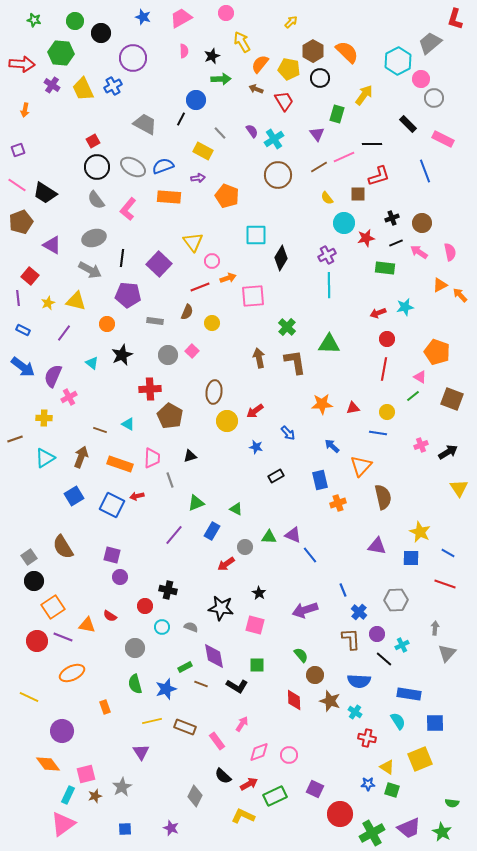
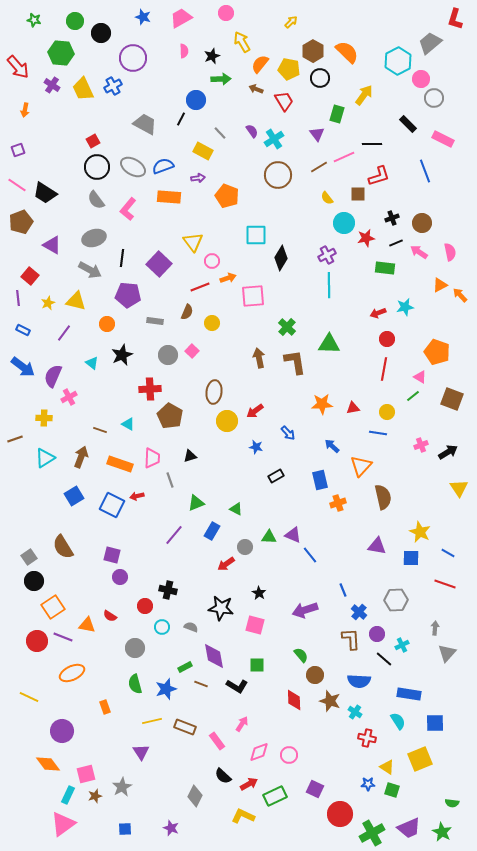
red arrow at (22, 64): moved 4 px left, 3 px down; rotated 45 degrees clockwise
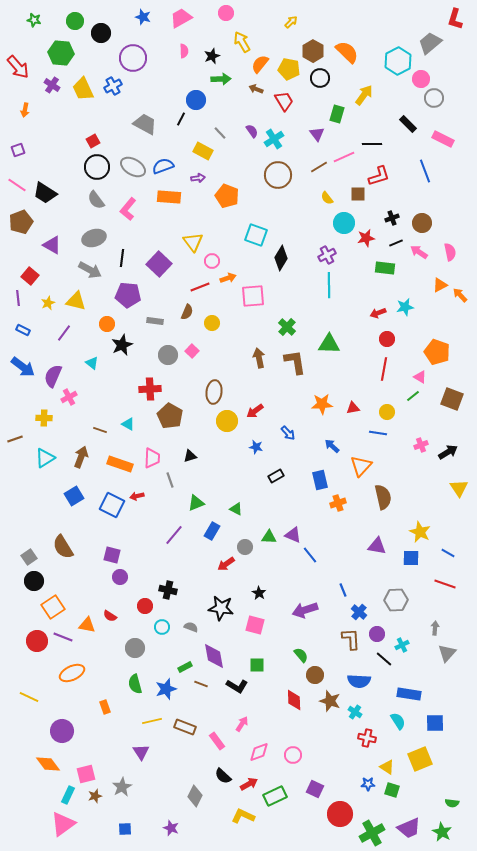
cyan square at (256, 235): rotated 20 degrees clockwise
black star at (122, 355): moved 10 px up
pink circle at (289, 755): moved 4 px right
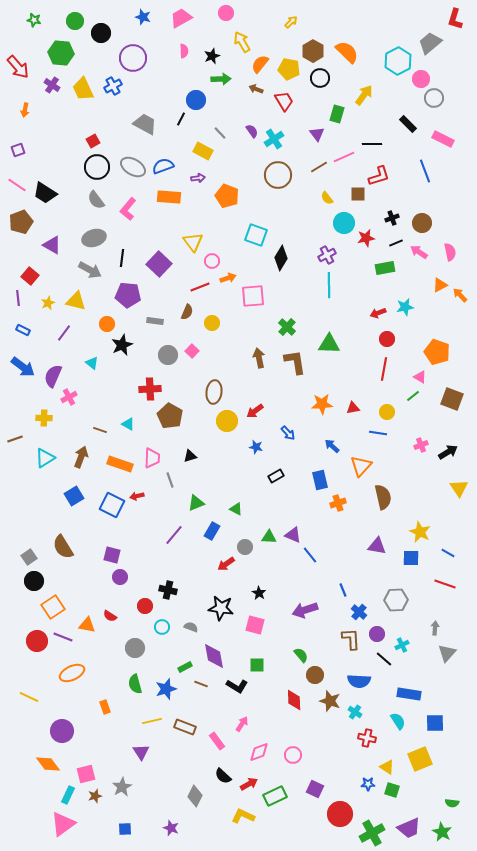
green rectangle at (385, 268): rotated 18 degrees counterclockwise
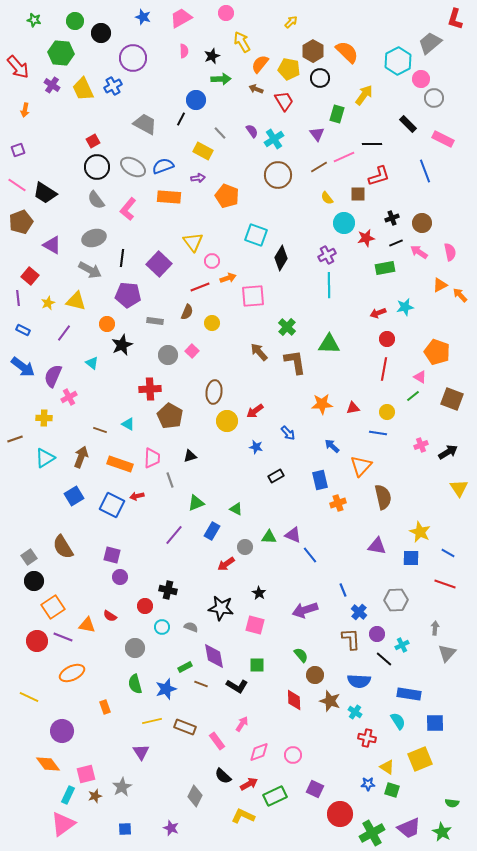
brown arrow at (259, 358): moved 6 px up; rotated 30 degrees counterclockwise
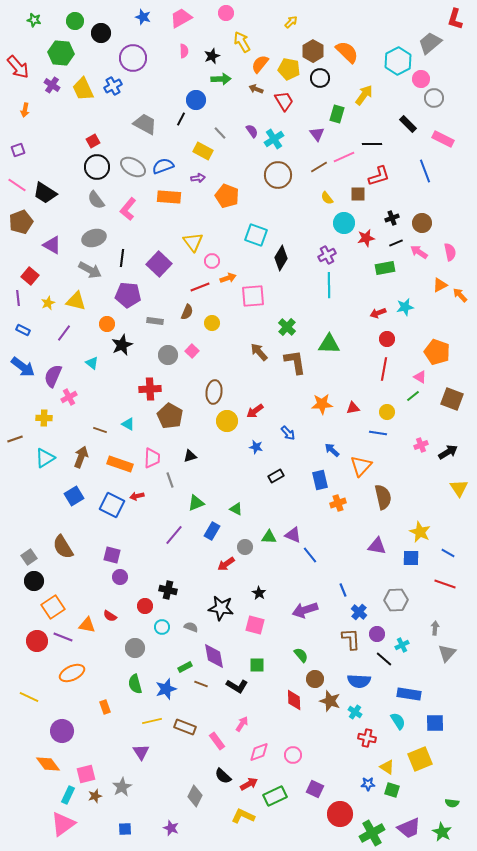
blue arrow at (332, 446): moved 4 px down
brown circle at (315, 675): moved 4 px down
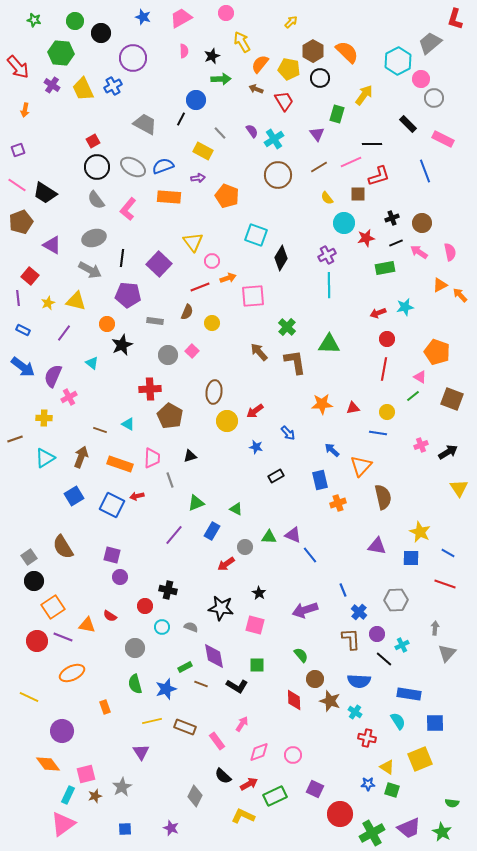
pink line at (344, 157): moved 7 px right, 5 px down
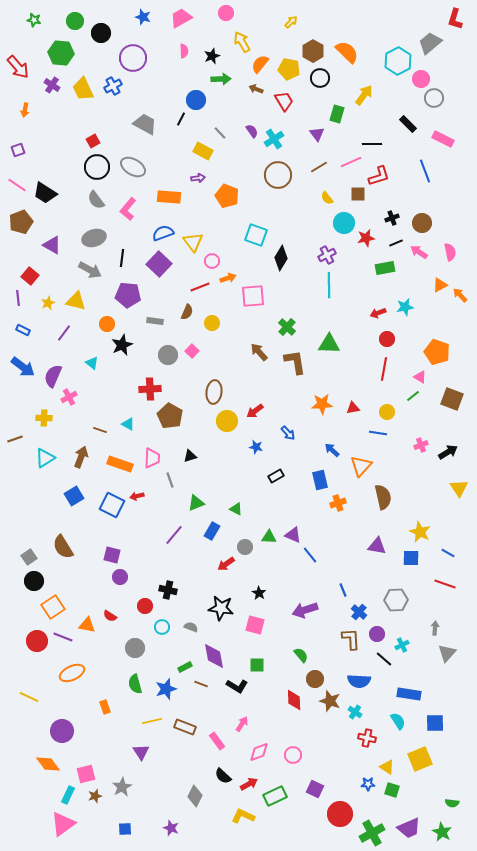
blue semicircle at (163, 166): moved 67 px down
